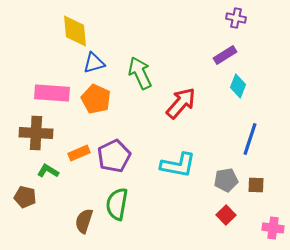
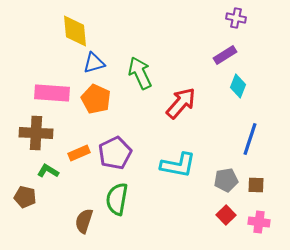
purple pentagon: moved 1 px right, 3 px up
green semicircle: moved 5 px up
pink cross: moved 14 px left, 6 px up
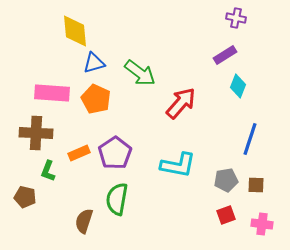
green arrow: rotated 152 degrees clockwise
purple pentagon: rotated 8 degrees counterclockwise
green L-shape: rotated 100 degrees counterclockwise
red square: rotated 24 degrees clockwise
pink cross: moved 3 px right, 2 px down
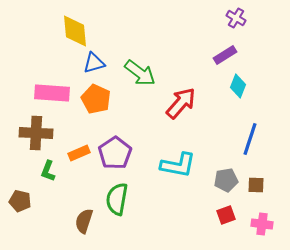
purple cross: rotated 18 degrees clockwise
brown pentagon: moved 5 px left, 4 px down
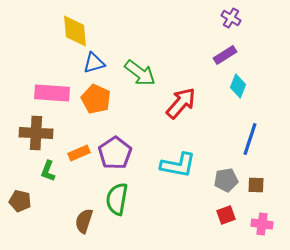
purple cross: moved 5 px left
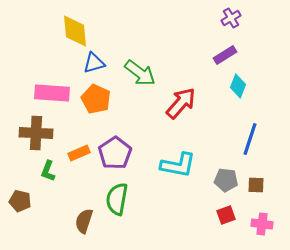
purple cross: rotated 30 degrees clockwise
gray pentagon: rotated 15 degrees clockwise
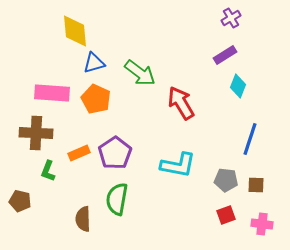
red arrow: rotated 72 degrees counterclockwise
brown semicircle: moved 1 px left, 2 px up; rotated 20 degrees counterclockwise
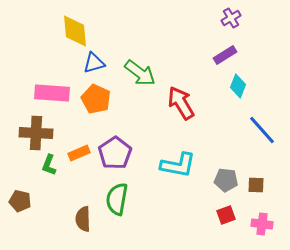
blue line: moved 12 px right, 9 px up; rotated 60 degrees counterclockwise
green L-shape: moved 1 px right, 6 px up
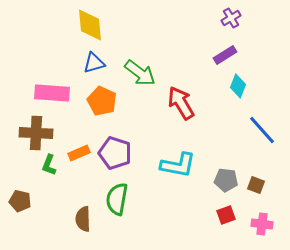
yellow diamond: moved 15 px right, 6 px up
orange pentagon: moved 6 px right, 2 px down
purple pentagon: rotated 20 degrees counterclockwise
brown square: rotated 18 degrees clockwise
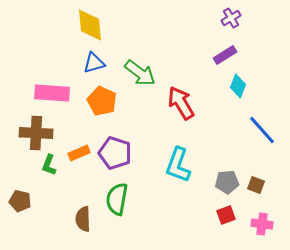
cyan L-shape: rotated 99 degrees clockwise
gray pentagon: moved 1 px right, 2 px down; rotated 10 degrees counterclockwise
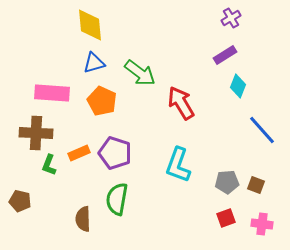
red square: moved 3 px down
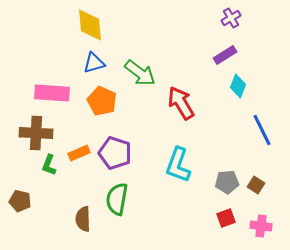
blue line: rotated 16 degrees clockwise
brown square: rotated 12 degrees clockwise
pink cross: moved 1 px left, 2 px down
